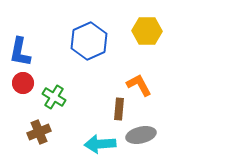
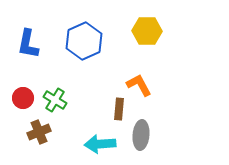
blue hexagon: moved 5 px left
blue L-shape: moved 8 px right, 8 px up
red circle: moved 15 px down
green cross: moved 1 px right, 3 px down
gray ellipse: rotated 72 degrees counterclockwise
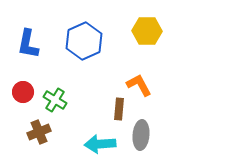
red circle: moved 6 px up
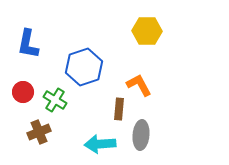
blue hexagon: moved 26 px down; rotated 6 degrees clockwise
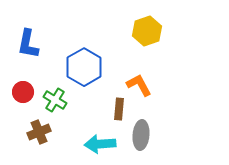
yellow hexagon: rotated 20 degrees counterclockwise
blue hexagon: rotated 12 degrees counterclockwise
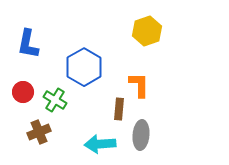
orange L-shape: rotated 28 degrees clockwise
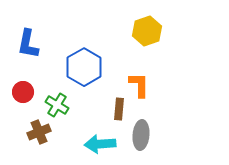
green cross: moved 2 px right, 5 px down
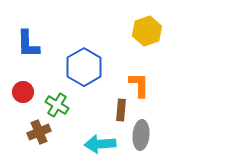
blue L-shape: rotated 12 degrees counterclockwise
brown rectangle: moved 2 px right, 1 px down
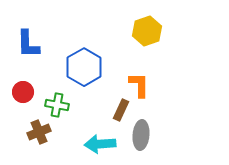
green cross: rotated 20 degrees counterclockwise
brown rectangle: rotated 20 degrees clockwise
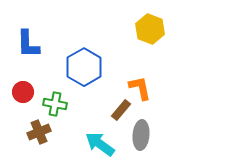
yellow hexagon: moved 3 px right, 2 px up; rotated 20 degrees counterclockwise
orange L-shape: moved 1 px right, 3 px down; rotated 12 degrees counterclockwise
green cross: moved 2 px left, 1 px up
brown rectangle: rotated 15 degrees clockwise
cyan arrow: rotated 40 degrees clockwise
